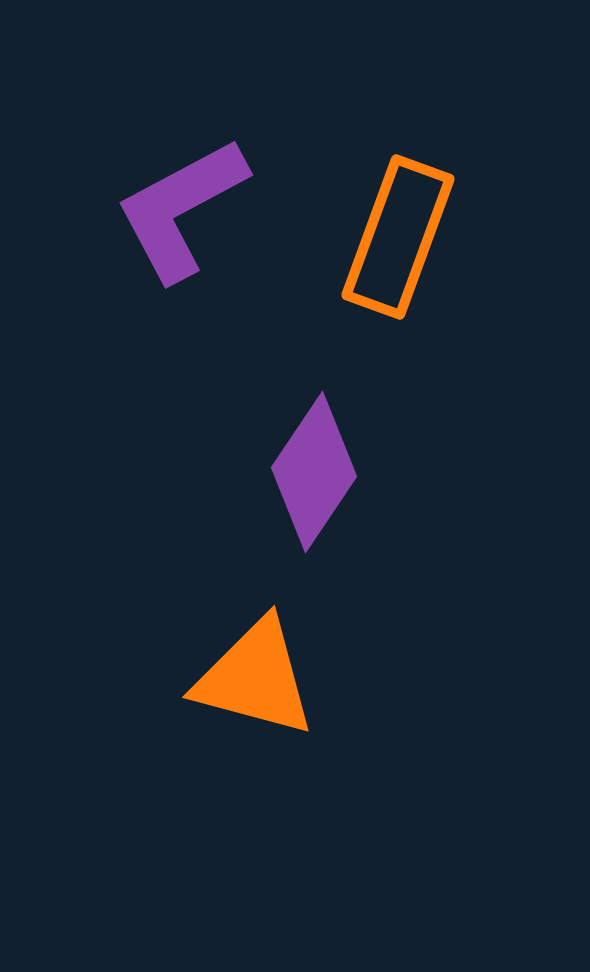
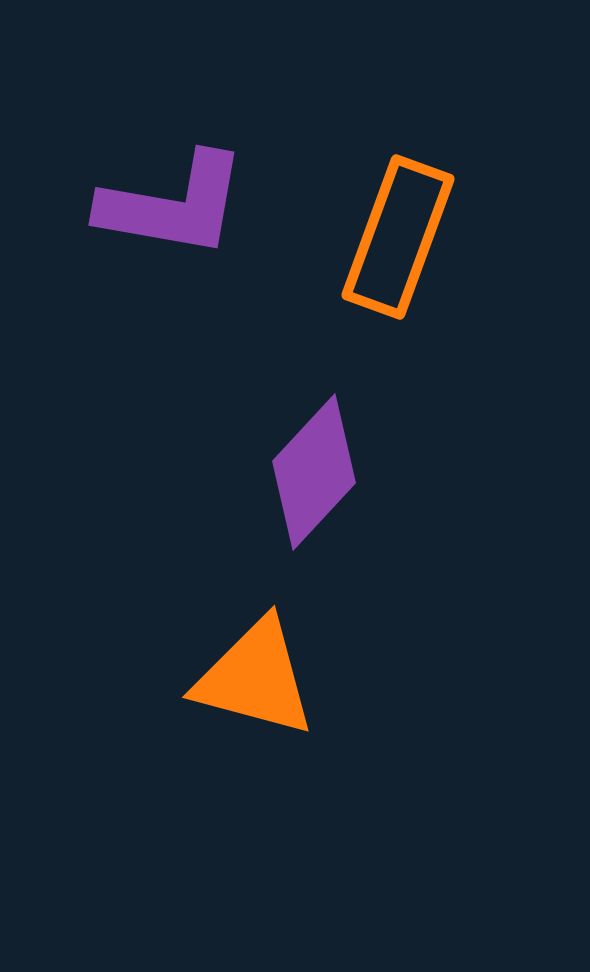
purple L-shape: moved 8 px left, 4 px up; rotated 142 degrees counterclockwise
purple diamond: rotated 9 degrees clockwise
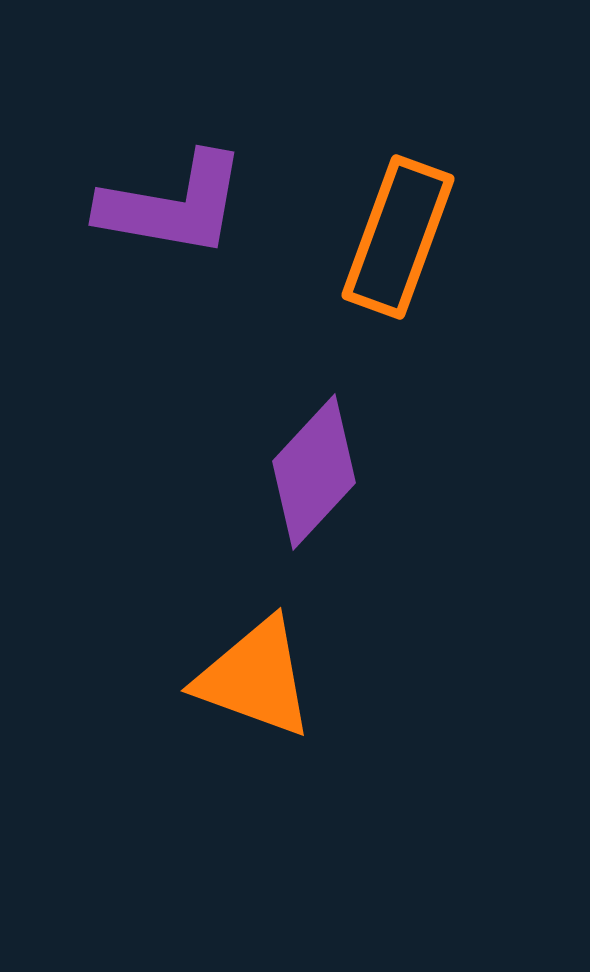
orange triangle: rotated 5 degrees clockwise
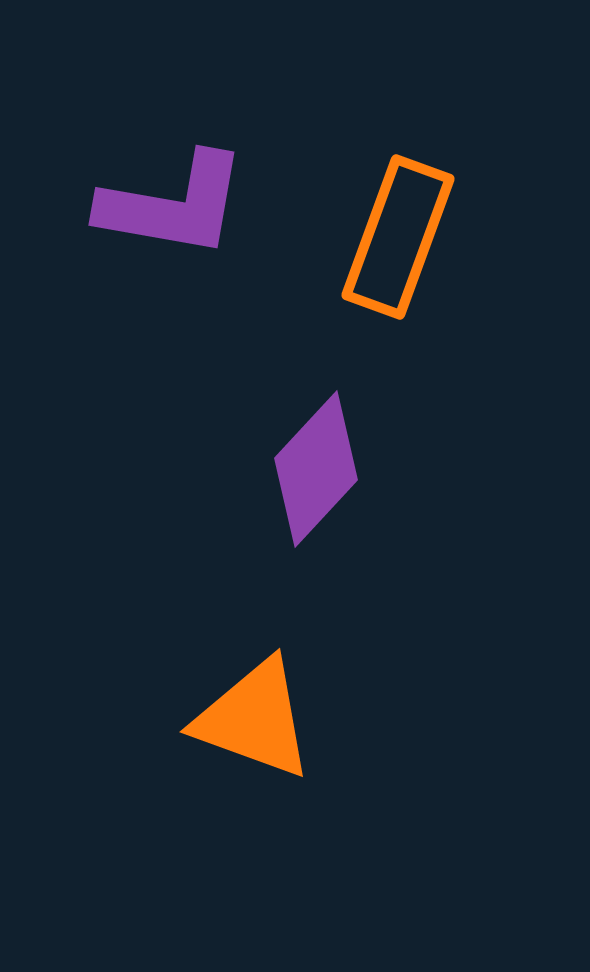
purple diamond: moved 2 px right, 3 px up
orange triangle: moved 1 px left, 41 px down
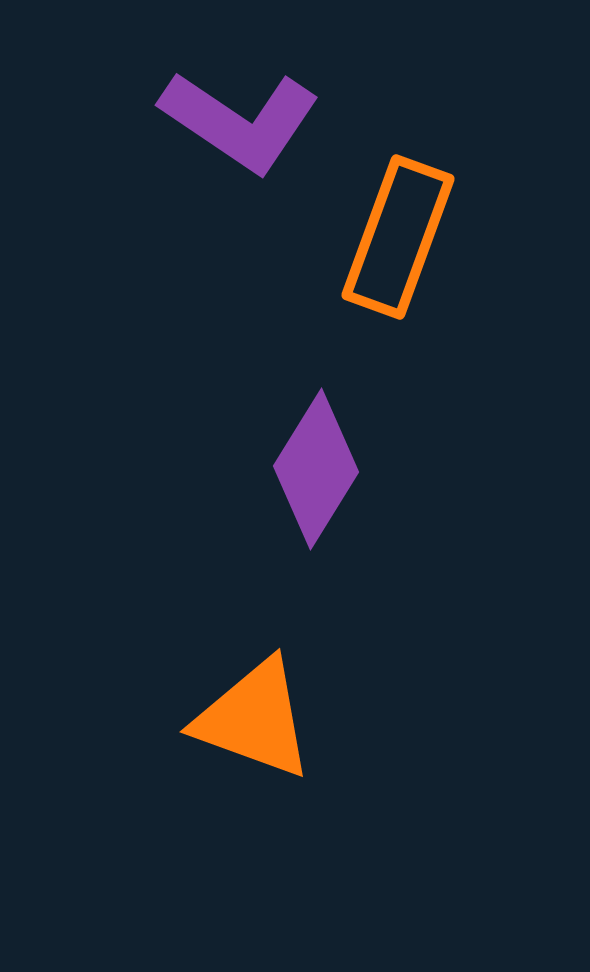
purple L-shape: moved 67 px right, 84 px up; rotated 24 degrees clockwise
purple diamond: rotated 11 degrees counterclockwise
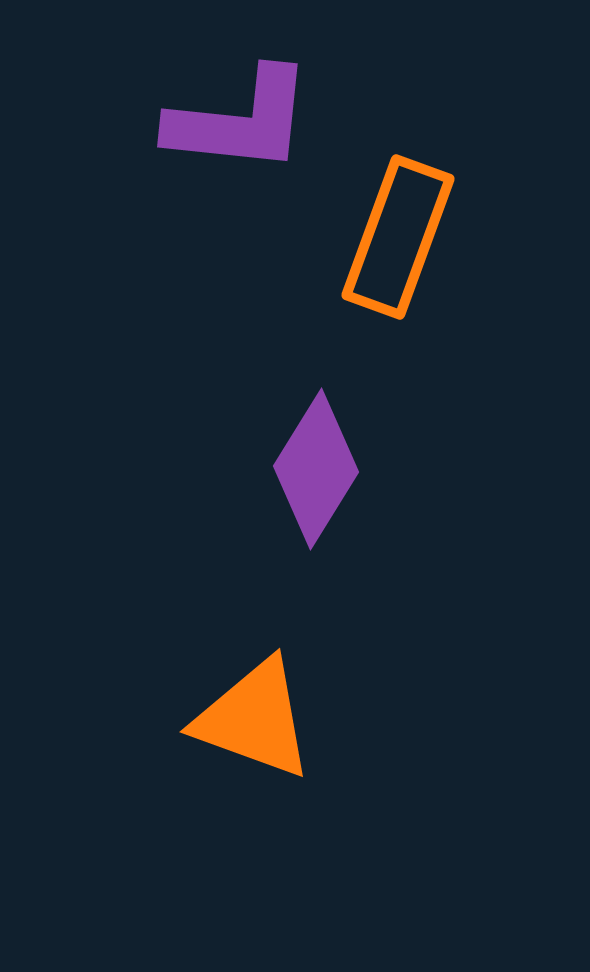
purple L-shape: rotated 28 degrees counterclockwise
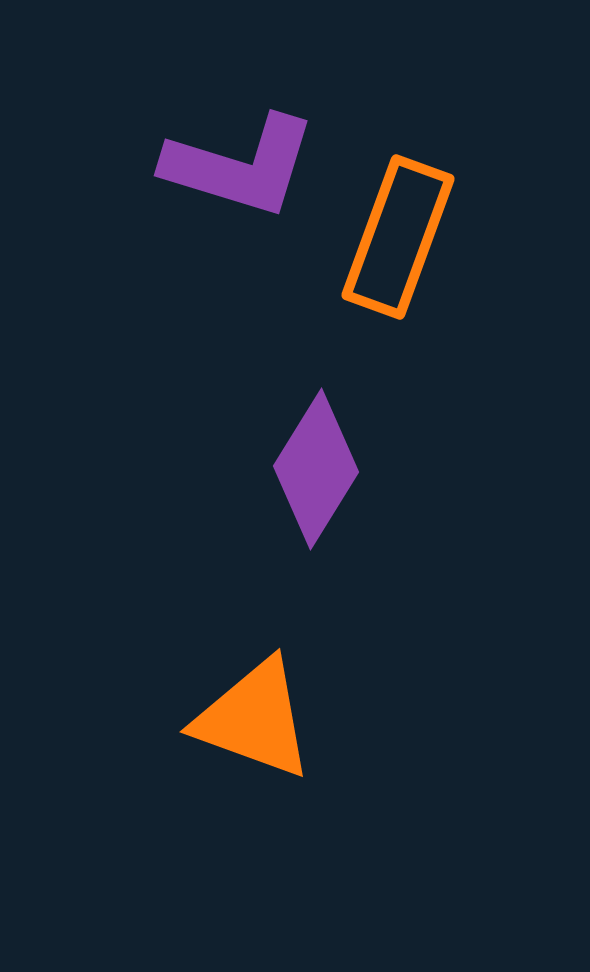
purple L-shape: moved 45 px down; rotated 11 degrees clockwise
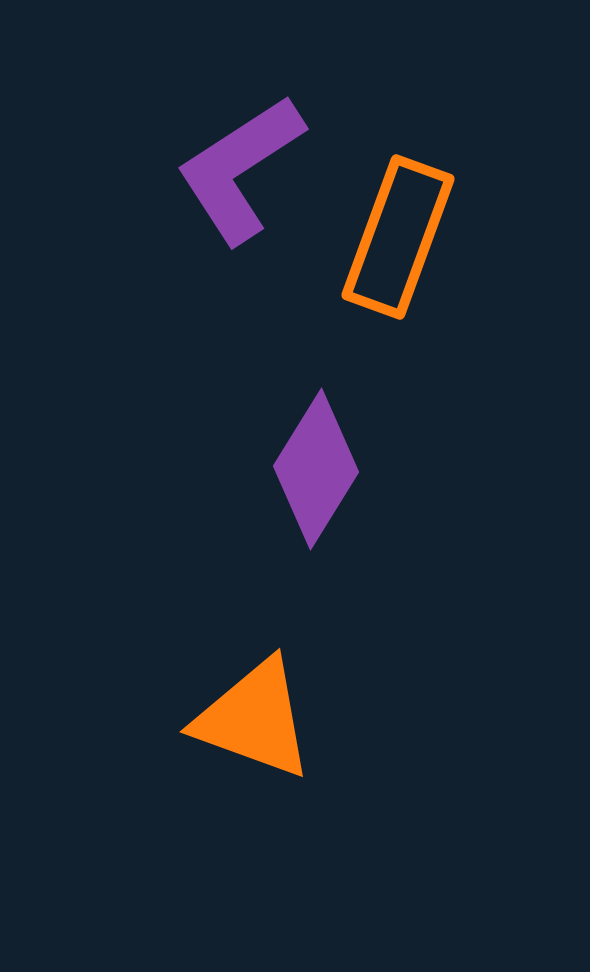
purple L-shape: moved 3 px down; rotated 130 degrees clockwise
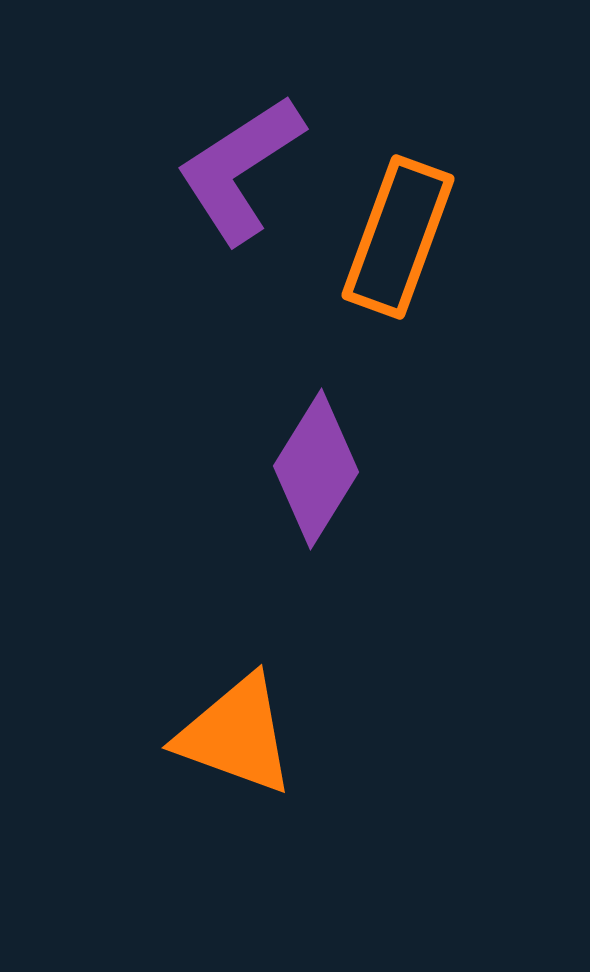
orange triangle: moved 18 px left, 16 px down
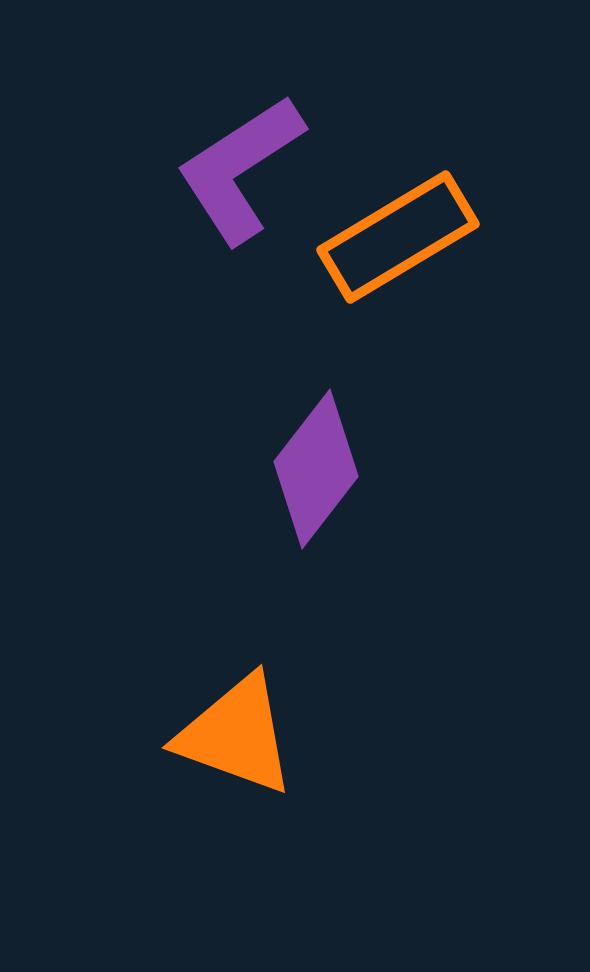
orange rectangle: rotated 39 degrees clockwise
purple diamond: rotated 6 degrees clockwise
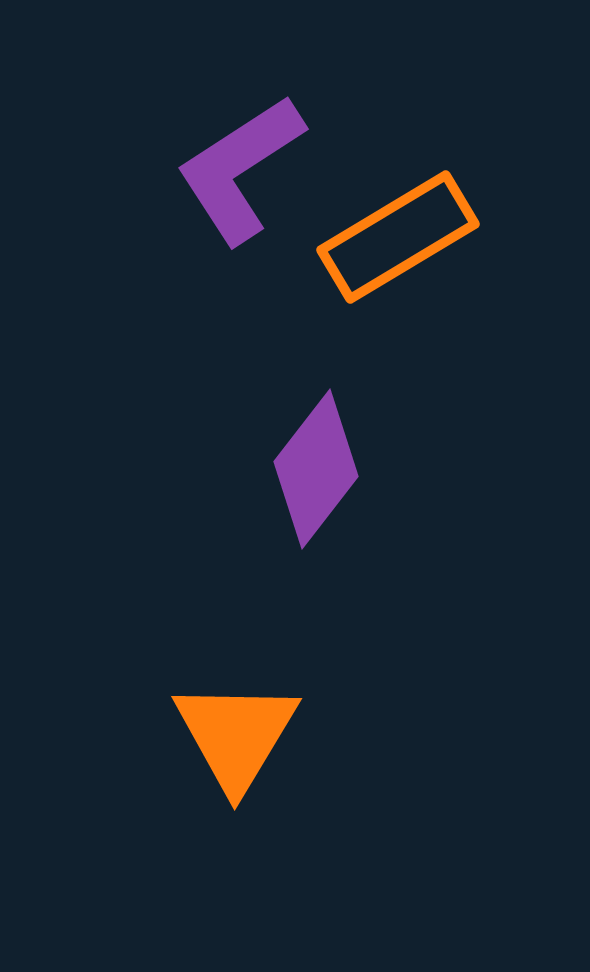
orange triangle: rotated 41 degrees clockwise
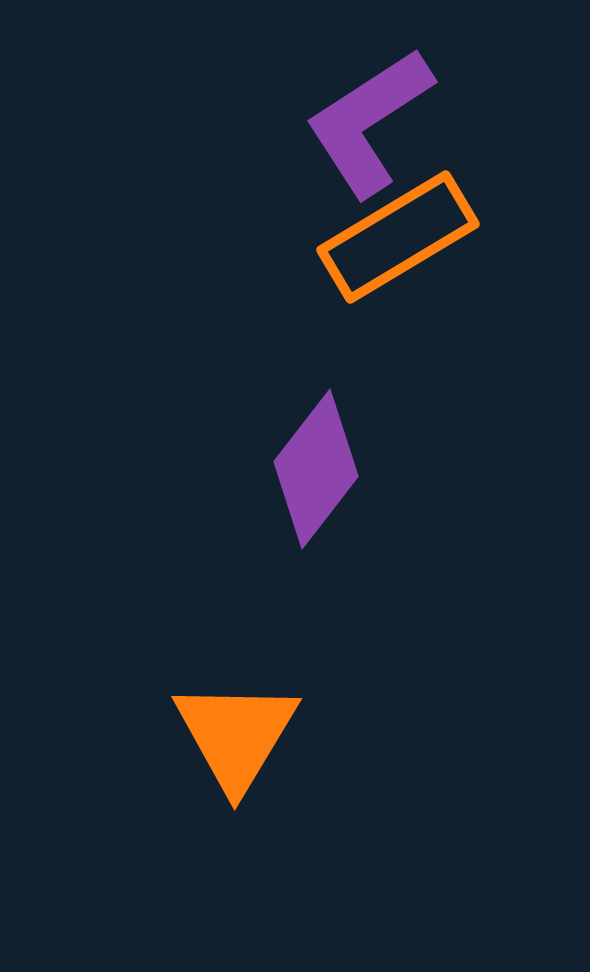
purple L-shape: moved 129 px right, 47 px up
